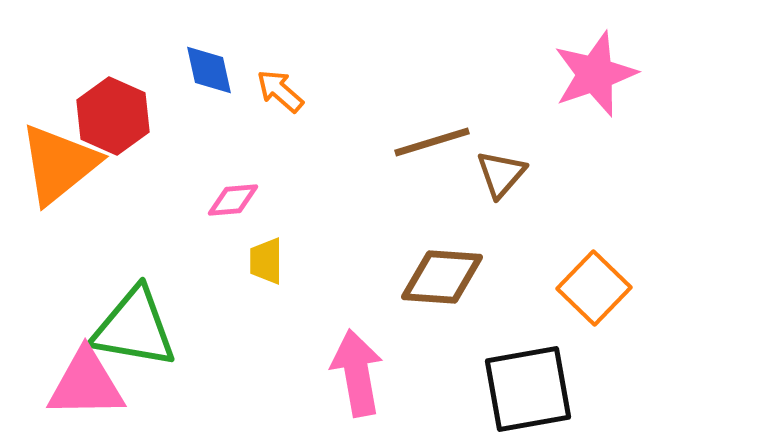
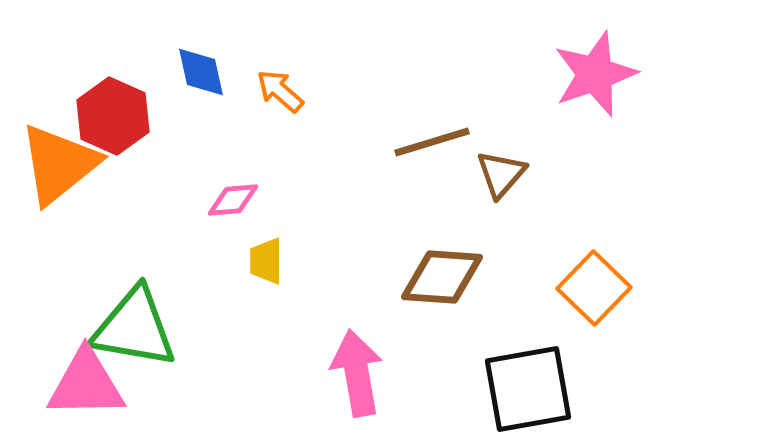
blue diamond: moved 8 px left, 2 px down
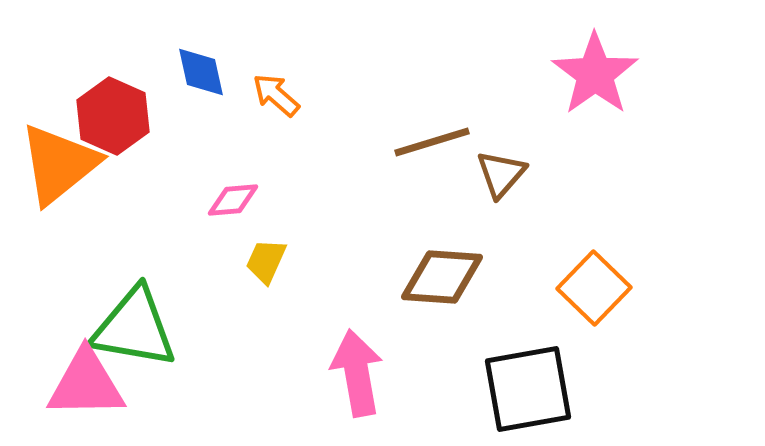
pink star: rotated 16 degrees counterclockwise
orange arrow: moved 4 px left, 4 px down
yellow trapezoid: rotated 24 degrees clockwise
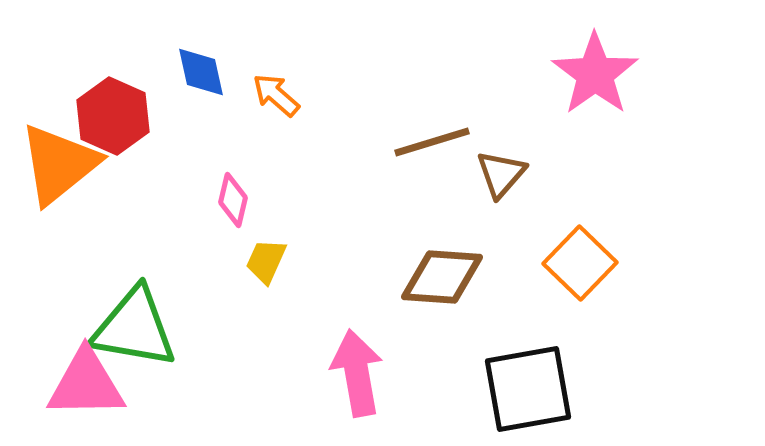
pink diamond: rotated 72 degrees counterclockwise
orange square: moved 14 px left, 25 px up
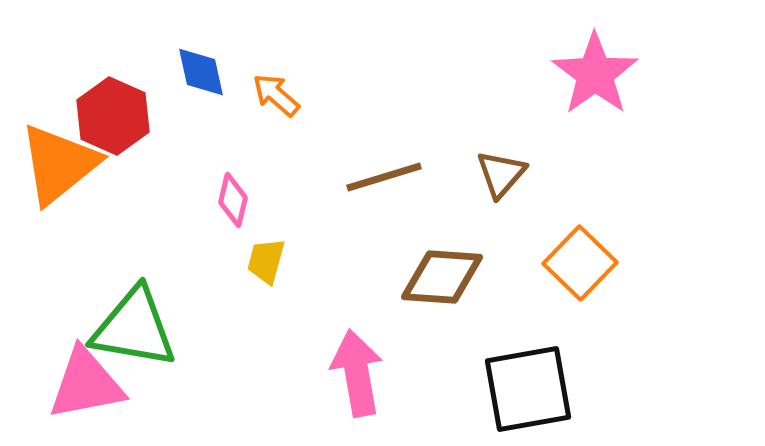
brown line: moved 48 px left, 35 px down
yellow trapezoid: rotated 9 degrees counterclockwise
pink triangle: rotated 10 degrees counterclockwise
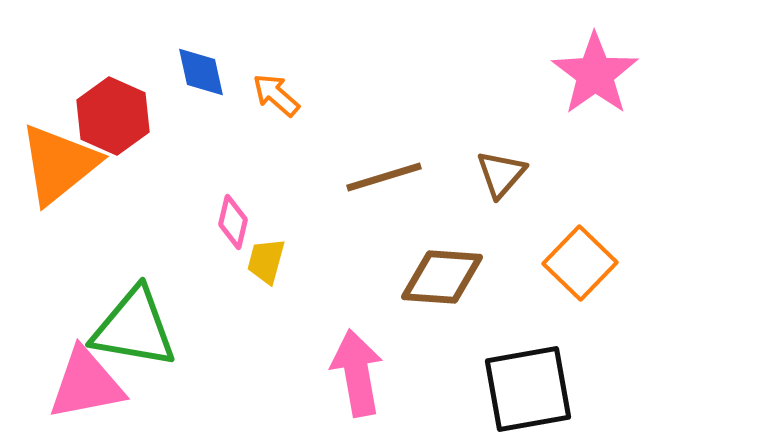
pink diamond: moved 22 px down
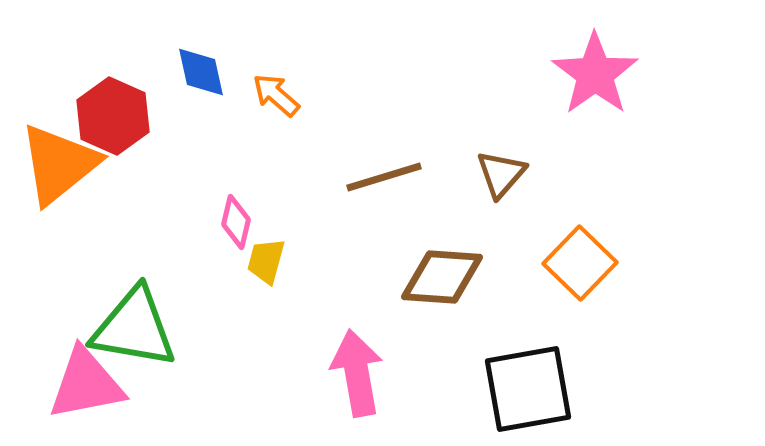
pink diamond: moved 3 px right
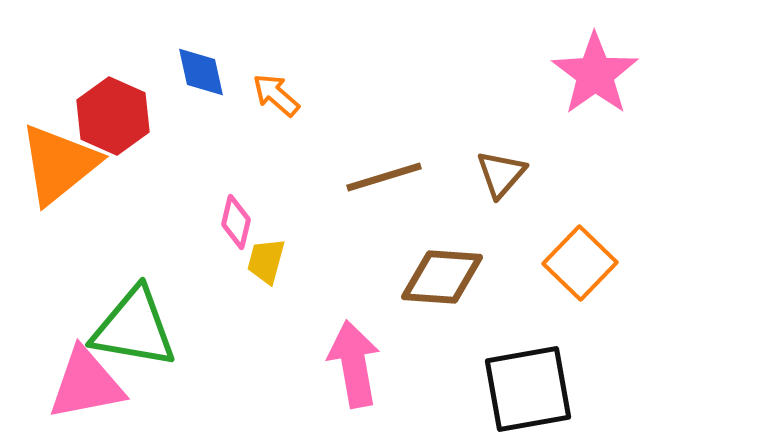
pink arrow: moved 3 px left, 9 px up
